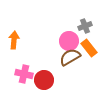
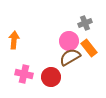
gray cross: moved 3 px up
red circle: moved 7 px right, 3 px up
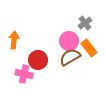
gray cross: rotated 16 degrees counterclockwise
red circle: moved 13 px left, 17 px up
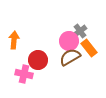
gray cross: moved 5 px left, 8 px down
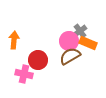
orange rectangle: moved 1 px left, 5 px up; rotated 30 degrees counterclockwise
brown semicircle: moved 1 px up
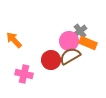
orange arrow: rotated 48 degrees counterclockwise
red circle: moved 13 px right
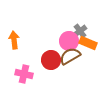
orange arrow: rotated 36 degrees clockwise
